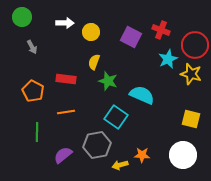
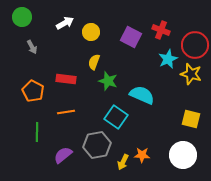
white arrow: rotated 30 degrees counterclockwise
yellow arrow: moved 3 px right, 3 px up; rotated 49 degrees counterclockwise
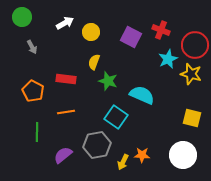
yellow square: moved 1 px right, 1 px up
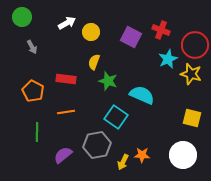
white arrow: moved 2 px right
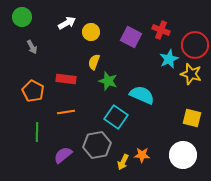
cyan star: moved 1 px right
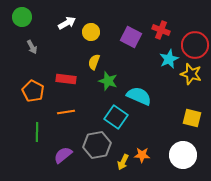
cyan semicircle: moved 3 px left, 1 px down
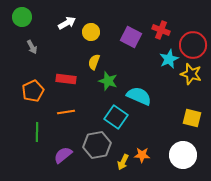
red circle: moved 2 px left
orange pentagon: rotated 20 degrees clockwise
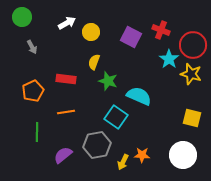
cyan star: rotated 12 degrees counterclockwise
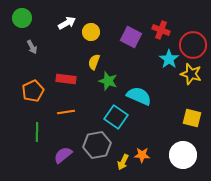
green circle: moved 1 px down
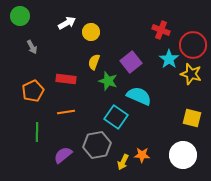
green circle: moved 2 px left, 2 px up
purple square: moved 25 px down; rotated 25 degrees clockwise
